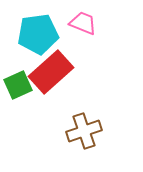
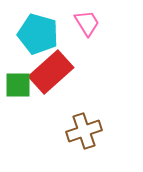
pink trapezoid: moved 4 px right; rotated 36 degrees clockwise
cyan pentagon: rotated 24 degrees clockwise
green square: rotated 24 degrees clockwise
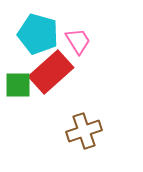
pink trapezoid: moved 9 px left, 18 px down
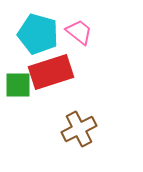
pink trapezoid: moved 1 px right, 9 px up; rotated 20 degrees counterclockwise
red rectangle: rotated 24 degrees clockwise
brown cross: moved 5 px left, 2 px up; rotated 8 degrees counterclockwise
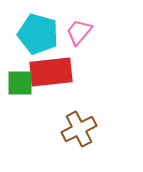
pink trapezoid: rotated 88 degrees counterclockwise
red rectangle: rotated 12 degrees clockwise
green square: moved 2 px right, 2 px up
